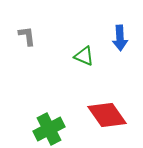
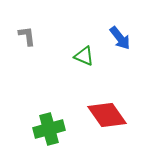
blue arrow: rotated 35 degrees counterclockwise
green cross: rotated 12 degrees clockwise
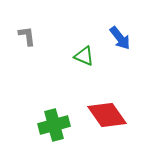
green cross: moved 5 px right, 4 px up
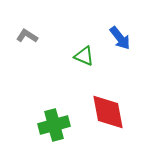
gray L-shape: rotated 50 degrees counterclockwise
red diamond: moved 1 px right, 3 px up; rotated 24 degrees clockwise
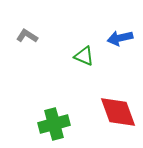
blue arrow: rotated 115 degrees clockwise
red diamond: moved 10 px right; rotated 9 degrees counterclockwise
green cross: moved 1 px up
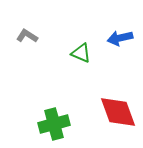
green triangle: moved 3 px left, 3 px up
